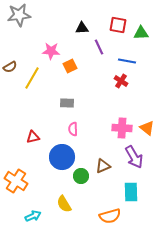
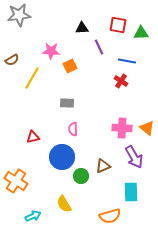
brown semicircle: moved 2 px right, 7 px up
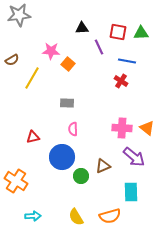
red square: moved 7 px down
orange square: moved 2 px left, 2 px up; rotated 24 degrees counterclockwise
purple arrow: rotated 20 degrees counterclockwise
yellow semicircle: moved 12 px right, 13 px down
cyan arrow: rotated 21 degrees clockwise
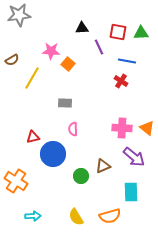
gray rectangle: moved 2 px left
blue circle: moved 9 px left, 3 px up
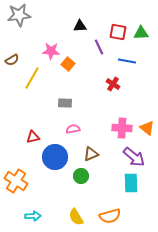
black triangle: moved 2 px left, 2 px up
red cross: moved 8 px left, 3 px down
pink semicircle: rotated 80 degrees clockwise
blue circle: moved 2 px right, 3 px down
brown triangle: moved 12 px left, 12 px up
cyan rectangle: moved 9 px up
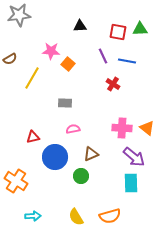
green triangle: moved 1 px left, 4 px up
purple line: moved 4 px right, 9 px down
brown semicircle: moved 2 px left, 1 px up
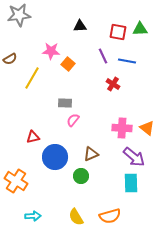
pink semicircle: moved 9 px up; rotated 40 degrees counterclockwise
